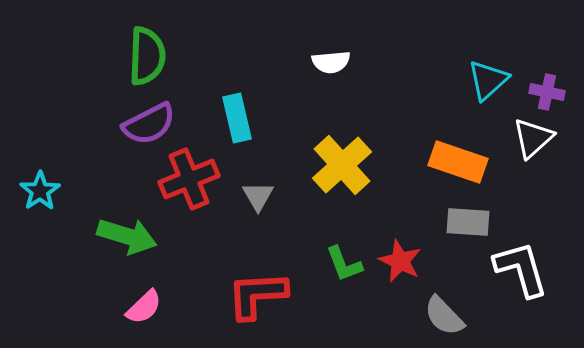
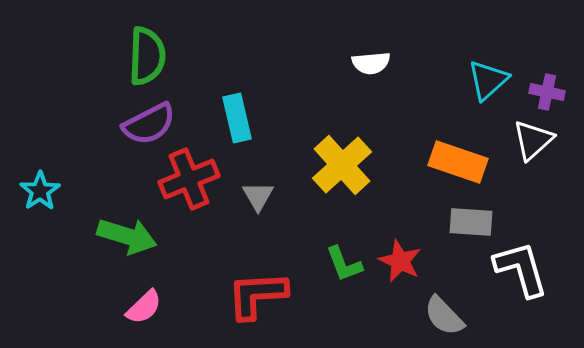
white semicircle: moved 40 px right, 1 px down
white triangle: moved 2 px down
gray rectangle: moved 3 px right
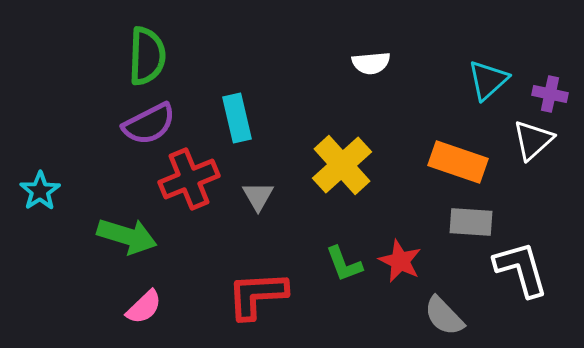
purple cross: moved 3 px right, 2 px down
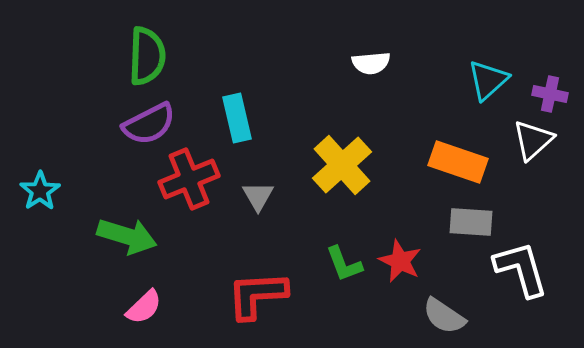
gray semicircle: rotated 12 degrees counterclockwise
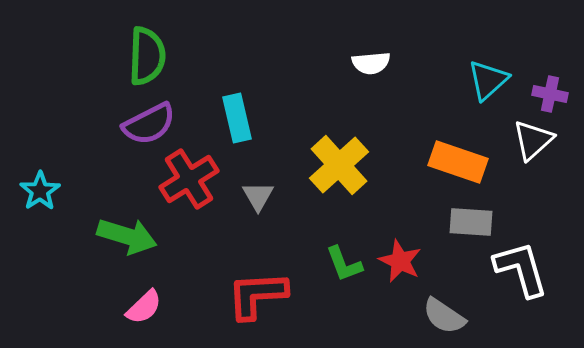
yellow cross: moved 3 px left
red cross: rotated 10 degrees counterclockwise
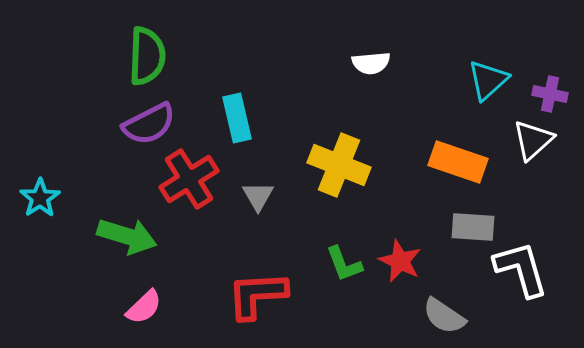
yellow cross: rotated 26 degrees counterclockwise
cyan star: moved 7 px down
gray rectangle: moved 2 px right, 5 px down
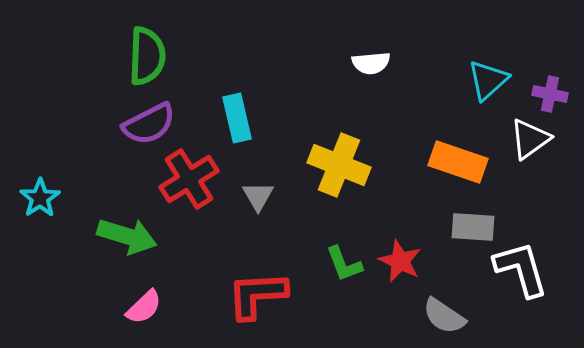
white triangle: moved 3 px left, 1 px up; rotated 6 degrees clockwise
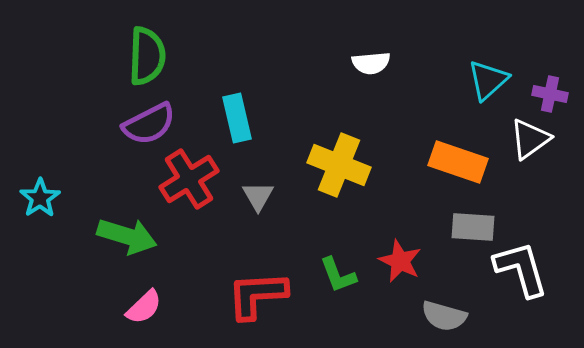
green L-shape: moved 6 px left, 11 px down
gray semicircle: rotated 18 degrees counterclockwise
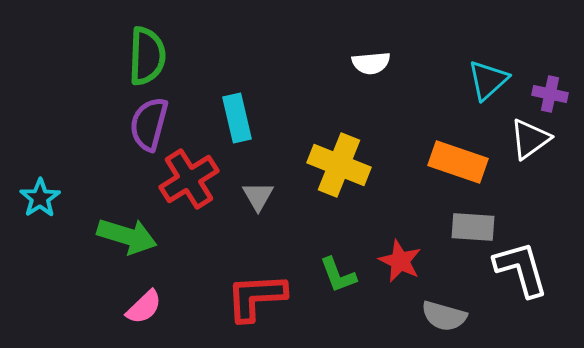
purple semicircle: rotated 132 degrees clockwise
red L-shape: moved 1 px left, 2 px down
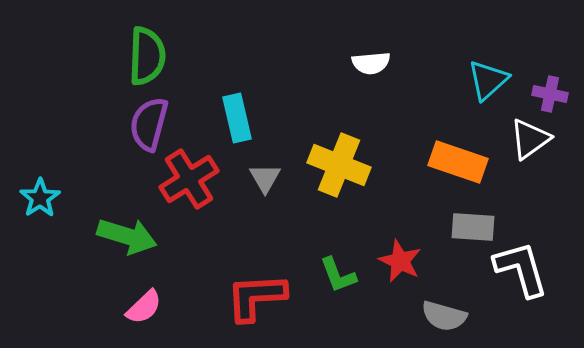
gray triangle: moved 7 px right, 18 px up
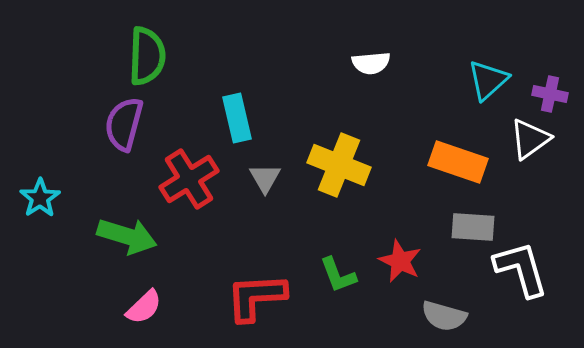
purple semicircle: moved 25 px left
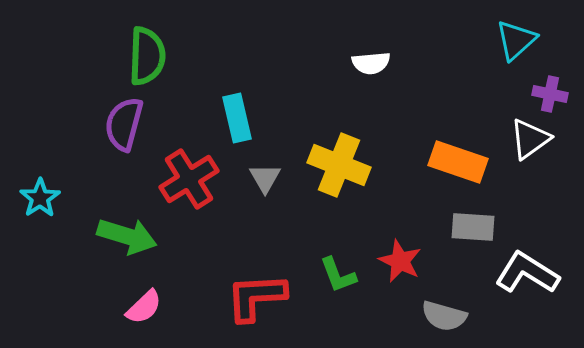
cyan triangle: moved 28 px right, 40 px up
white L-shape: moved 6 px right, 4 px down; rotated 42 degrees counterclockwise
